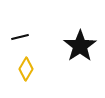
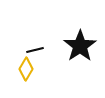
black line: moved 15 px right, 13 px down
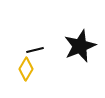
black star: rotated 12 degrees clockwise
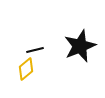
yellow diamond: rotated 20 degrees clockwise
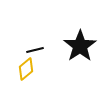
black star: rotated 12 degrees counterclockwise
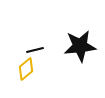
black star: rotated 28 degrees clockwise
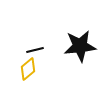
yellow diamond: moved 2 px right
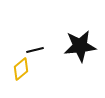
yellow diamond: moved 7 px left
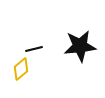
black line: moved 1 px left, 1 px up
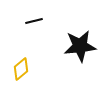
black line: moved 28 px up
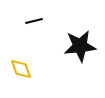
yellow diamond: rotated 70 degrees counterclockwise
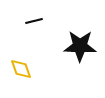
black star: rotated 8 degrees clockwise
